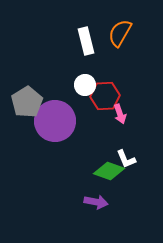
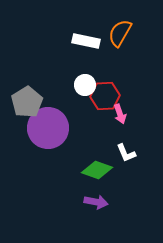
white rectangle: rotated 64 degrees counterclockwise
purple circle: moved 7 px left, 7 px down
white L-shape: moved 6 px up
green diamond: moved 12 px left, 1 px up
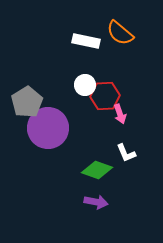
orange semicircle: rotated 80 degrees counterclockwise
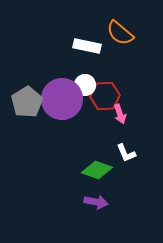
white rectangle: moved 1 px right, 5 px down
purple circle: moved 14 px right, 29 px up
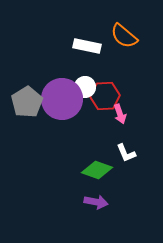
orange semicircle: moved 4 px right, 3 px down
white circle: moved 2 px down
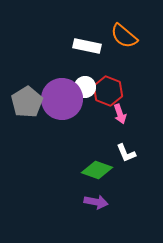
red hexagon: moved 3 px right, 5 px up; rotated 24 degrees clockwise
